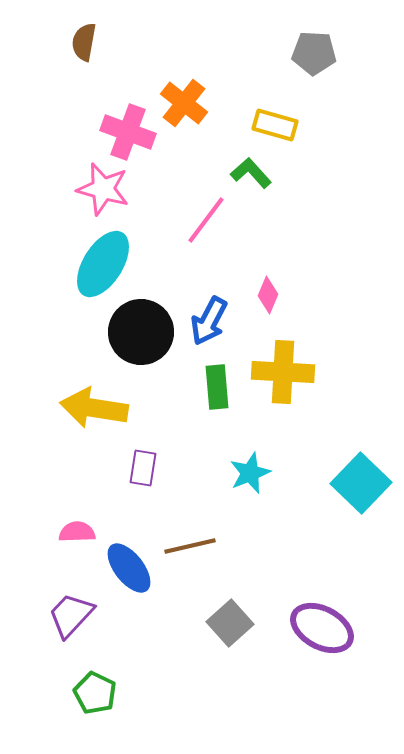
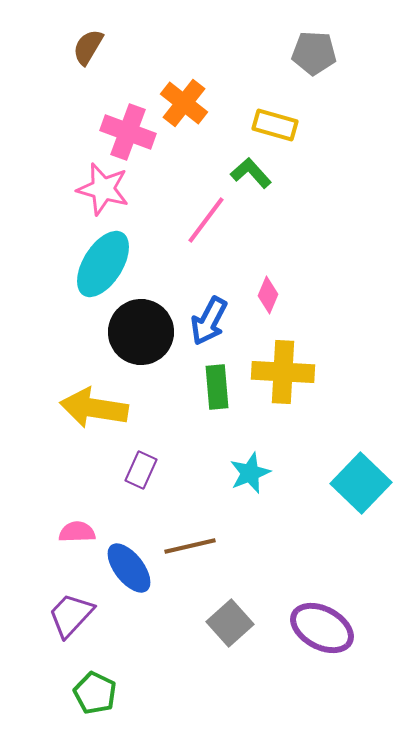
brown semicircle: moved 4 px right, 5 px down; rotated 21 degrees clockwise
purple rectangle: moved 2 px left, 2 px down; rotated 15 degrees clockwise
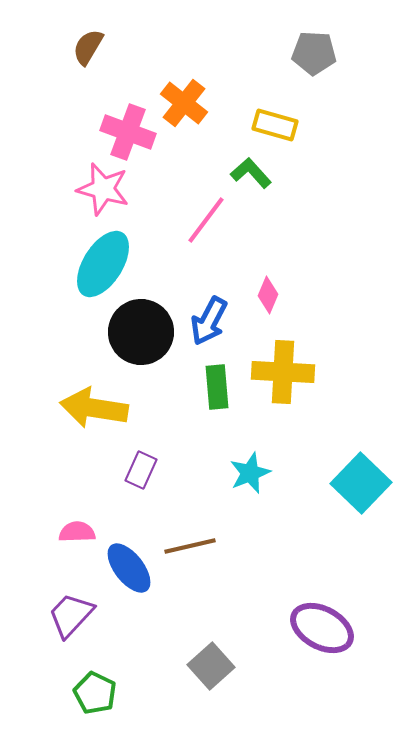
gray square: moved 19 px left, 43 px down
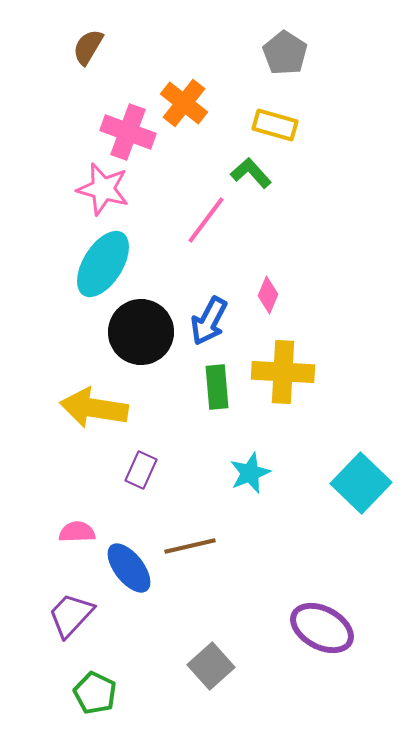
gray pentagon: moved 29 px left; rotated 30 degrees clockwise
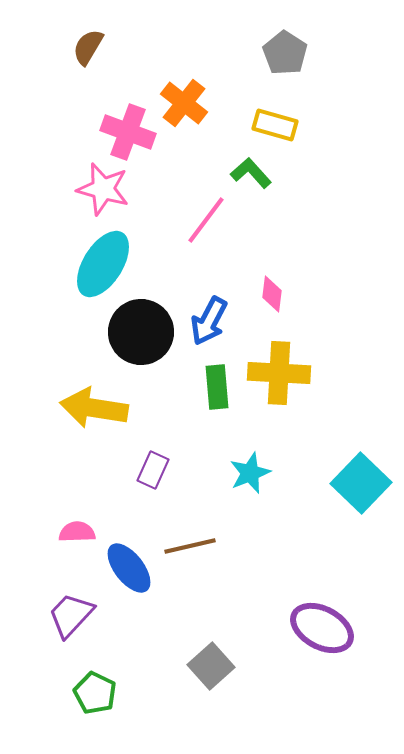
pink diamond: moved 4 px right, 1 px up; rotated 15 degrees counterclockwise
yellow cross: moved 4 px left, 1 px down
purple rectangle: moved 12 px right
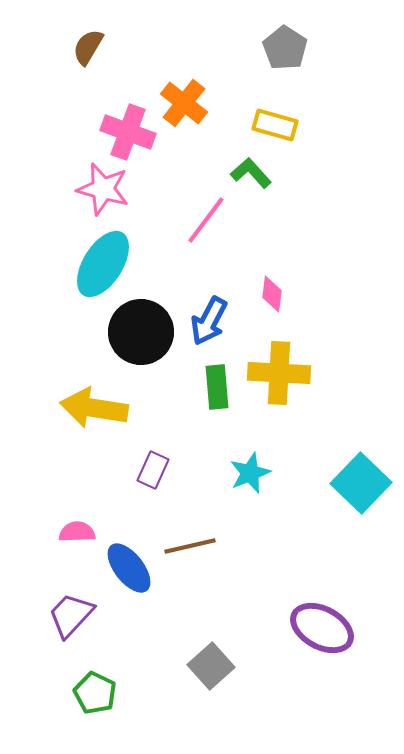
gray pentagon: moved 5 px up
